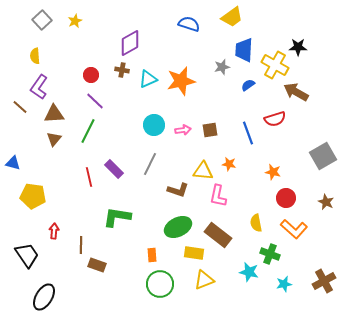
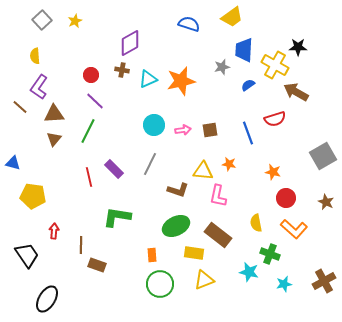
green ellipse at (178, 227): moved 2 px left, 1 px up
black ellipse at (44, 297): moved 3 px right, 2 px down
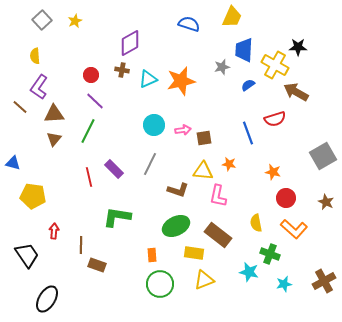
yellow trapezoid at (232, 17): rotated 30 degrees counterclockwise
brown square at (210, 130): moved 6 px left, 8 px down
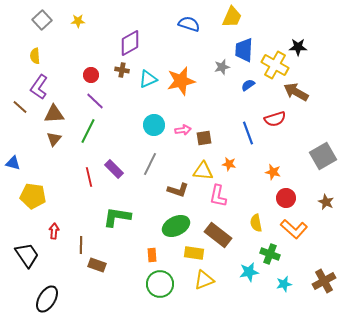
yellow star at (75, 21): moved 3 px right; rotated 24 degrees clockwise
cyan star at (249, 272): rotated 24 degrees counterclockwise
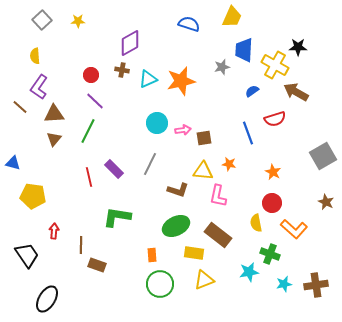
blue semicircle at (248, 85): moved 4 px right, 6 px down
cyan circle at (154, 125): moved 3 px right, 2 px up
orange star at (273, 172): rotated 14 degrees clockwise
red circle at (286, 198): moved 14 px left, 5 px down
brown cross at (324, 281): moved 8 px left, 4 px down; rotated 20 degrees clockwise
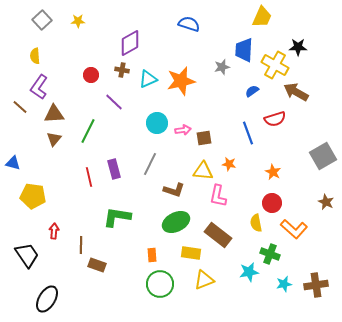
yellow trapezoid at (232, 17): moved 30 px right
purple line at (95, 101): moved 19 px right, 1 px down
purple rectangle at (114, 169): rotated 30 degrees clockwise
brown L-shape at (178, 190): moved 4 px left
green ellipse at (176, 226): moved 4 px up
yellow rectangle at (194, 253): moved 3 px left
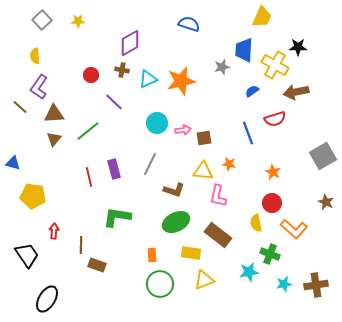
brown arrow at (296, 92): rotated 40 degrees counterclockwise
green line at (88, 131): rotated 25 degrees clockwise
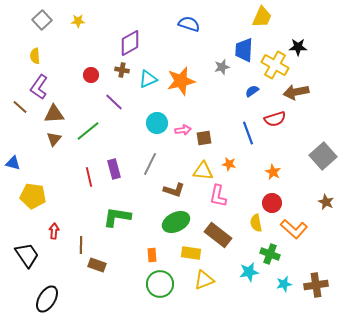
gray square at (323, 156): rotated 12 degrees counterclockwise
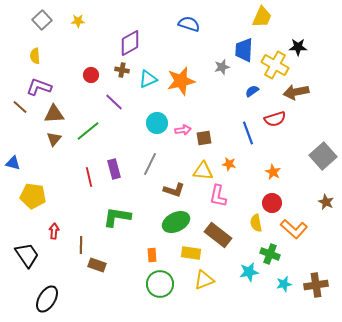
purple L-shape at (39, 87): rotated 75 degrees clockwise
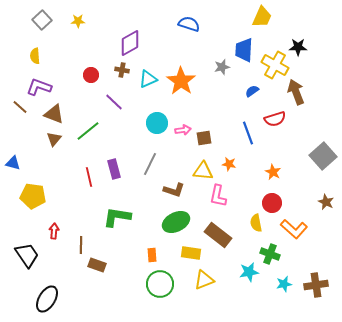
orange star at (181, 81): rotated 24 degrees counterclockwise
brown arrow at (296, 92): rotated 80 degrees clockwise
brown triangle at (54, 114): rotated 25 degrees clockwise
